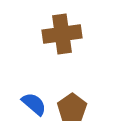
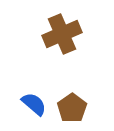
brown cross: rotated 15 degrees counterclockwise
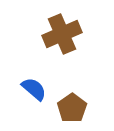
blue semicircle: moved 15 px up
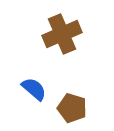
brown pentagon: rotated 20 degrees counterclockwise
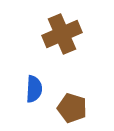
blue semicircle: rotated 52 degrees clockwise
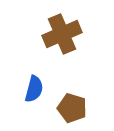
blue semicircle: rotated 12 degrees clockwise
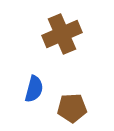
brown pentagon: rotated 20 degrees counterclockwise
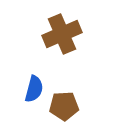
brown pentagon: moved 8 px left, 2 px up
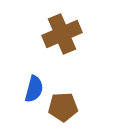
brown pentagon: moved 1 px left, 1 px down
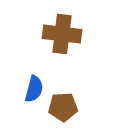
brown cross: rotated 30 degrees clockwise
